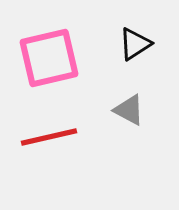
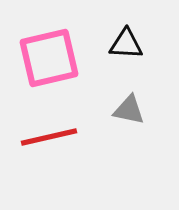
black triangle: moved 9 px left; rotated 36 degrees clockwise
gray triangle: rotated 16 degrees counterclockwise
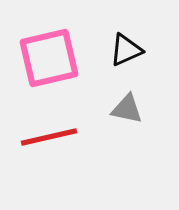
black triangle: moved 6 px down; rotated 27 degrees counterclockwise
gray triangle: moved 2 px left, 1 px up
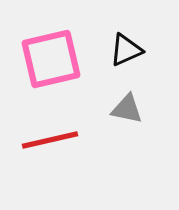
pink square: moved 2 px right, 1 px down
red line: moved 1 px right, 3 px down
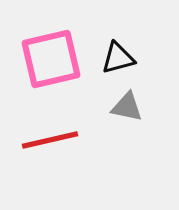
black triangle: moved 8 px left, 8 px down; rotated 9 degrees clockwise
gray triangle: moved 2 px up
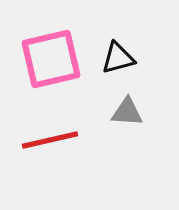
gray triangle: moved 5 px down; rotated 8 degrees counterclockwise
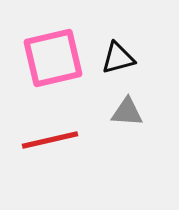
pink square: moved 2 px right, 1 px up
